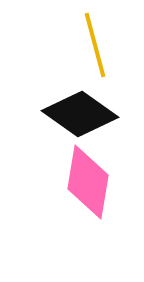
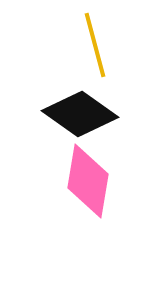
pink diamond: moved 1 px up
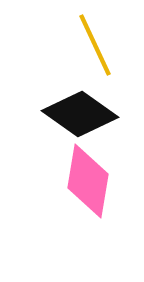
yellow line: rotated 10 degrees counterclockwise
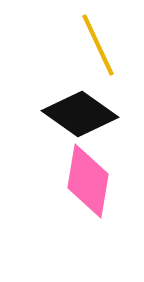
yellow line: moved 3 px right
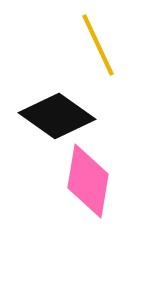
black diamond: moved 23 px left, 2 px down
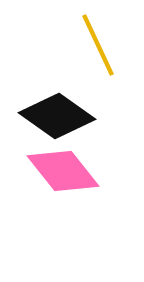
pink diamond: moved 25 px left, 10 px up; rotated 48 degrees counterclockwise
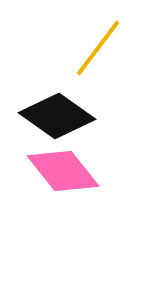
yellow line: moved 3 px down; rotated 62 degrees clockwise
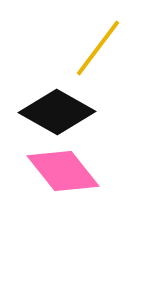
black diamond: moved 4 px up; rotated 6 degrees counterclockwise
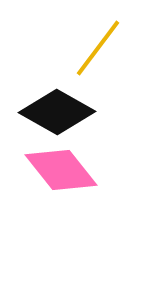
pink diamond: moved 2 px left, 1 px up
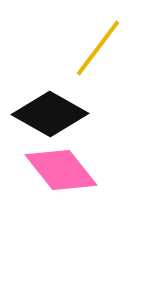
black diamond: moved 7 px left, 2 px down
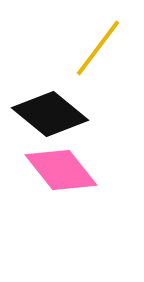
black diamond: rotated 10 degrees clockwise
